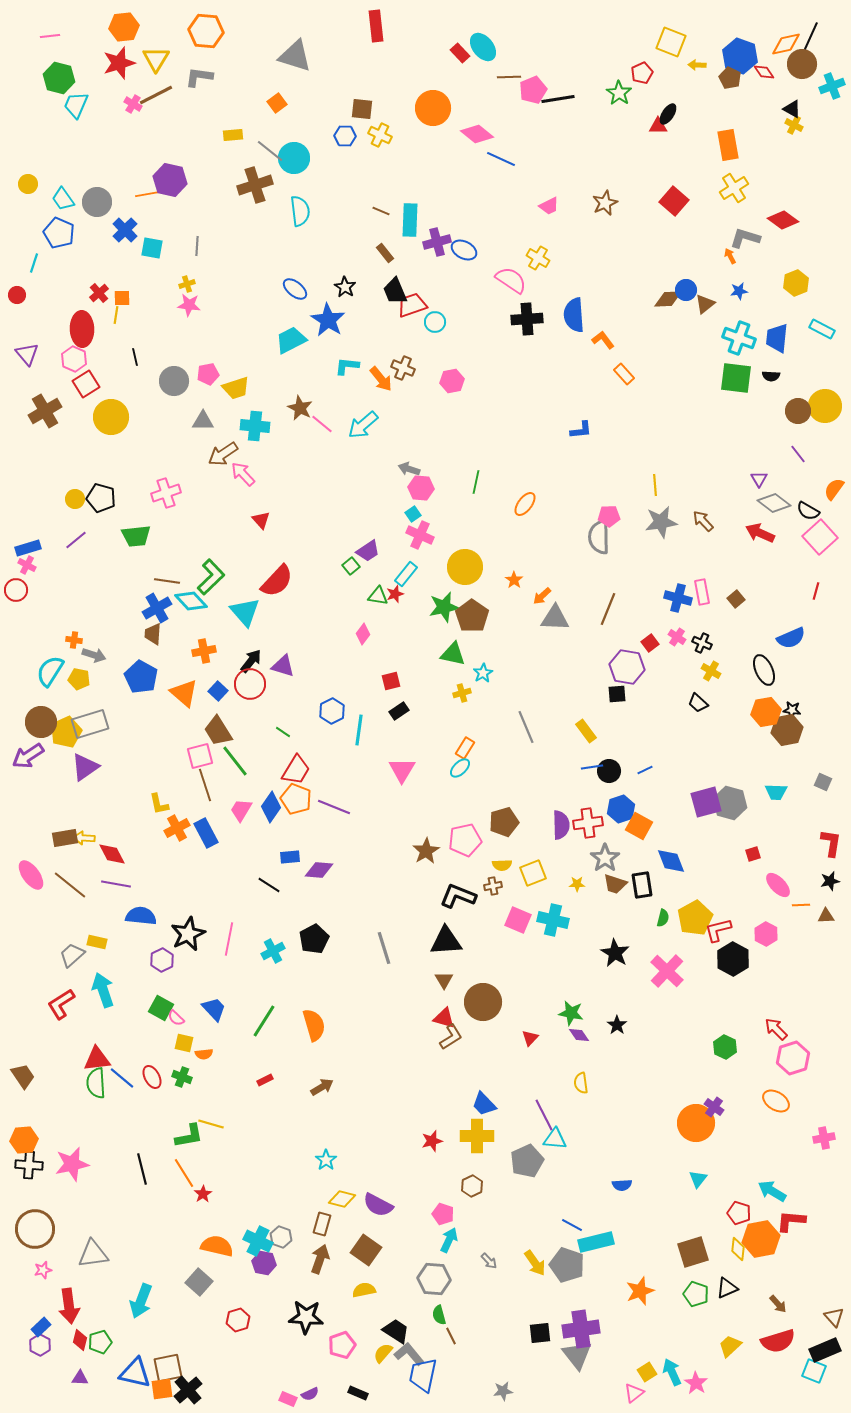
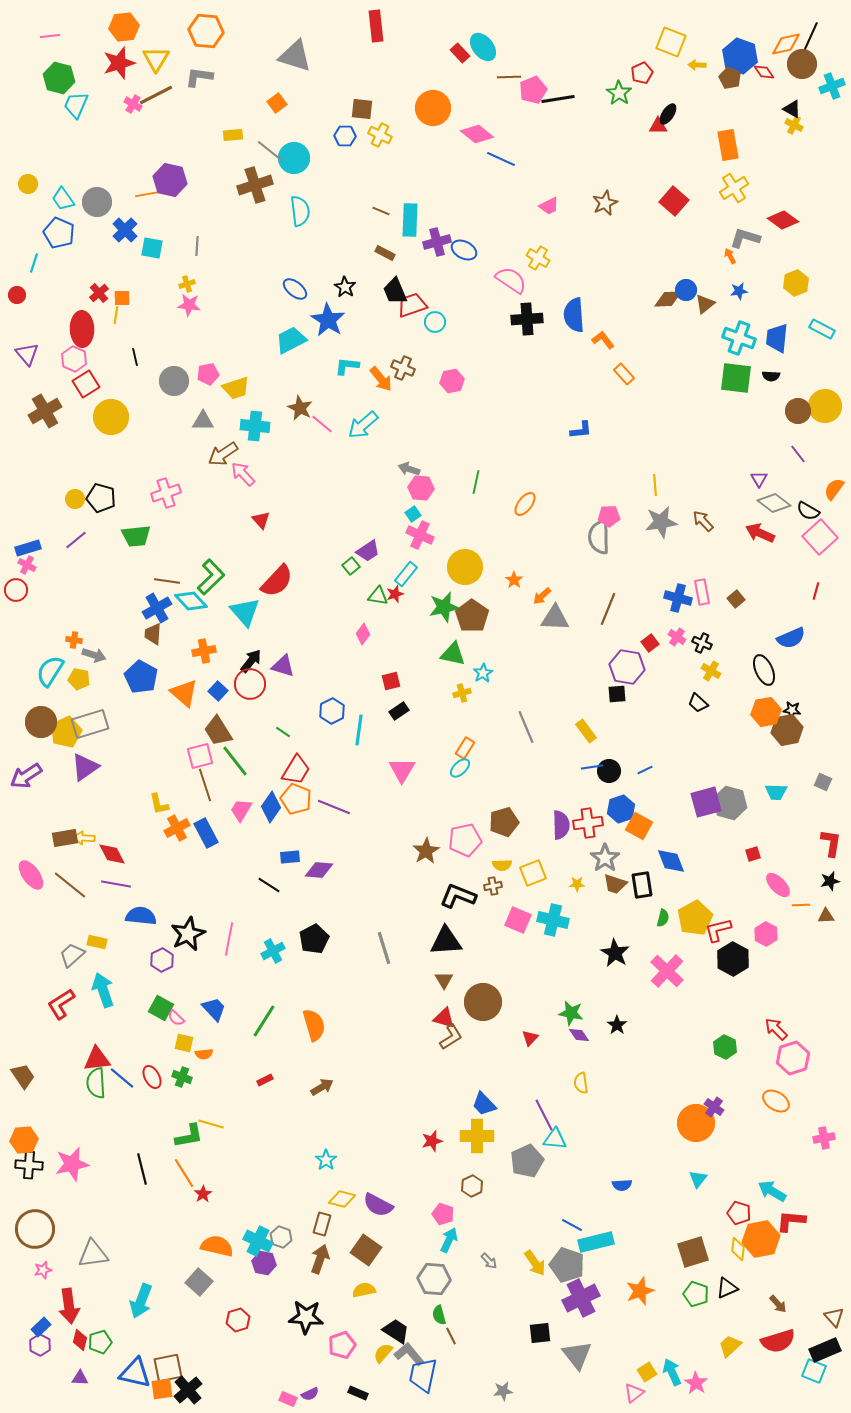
brown rectangle at (385, 253): rotated 24 degrees counterclockwise
purple arrow at (28, 756): moved 2 px left, 20 px down
purple cross at (581, 1329): moved 31 px up; rotated 18 degrees counterclockwise
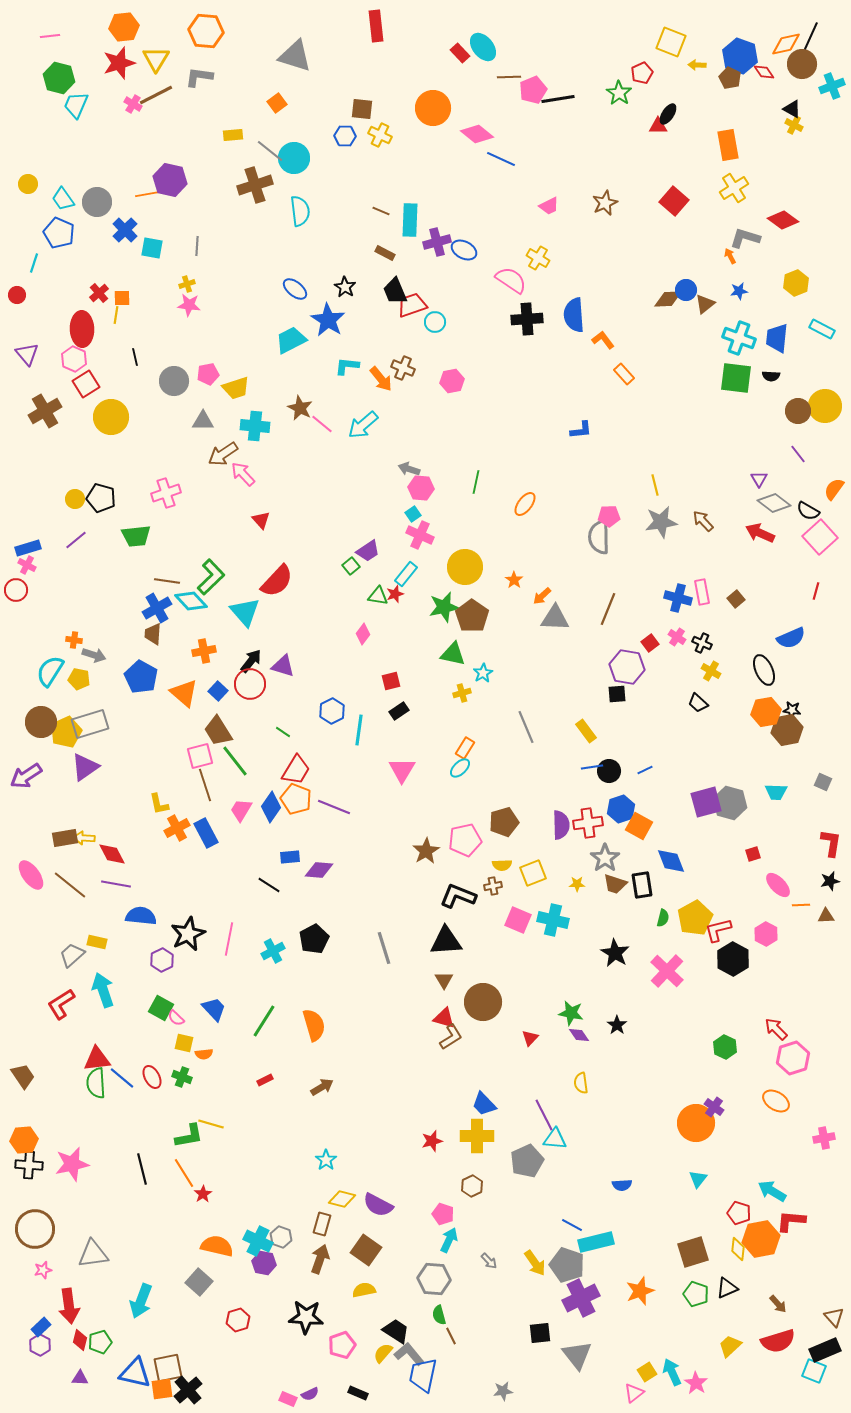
yellow line at (655, 485): rotated 10 degrees counterclockwise
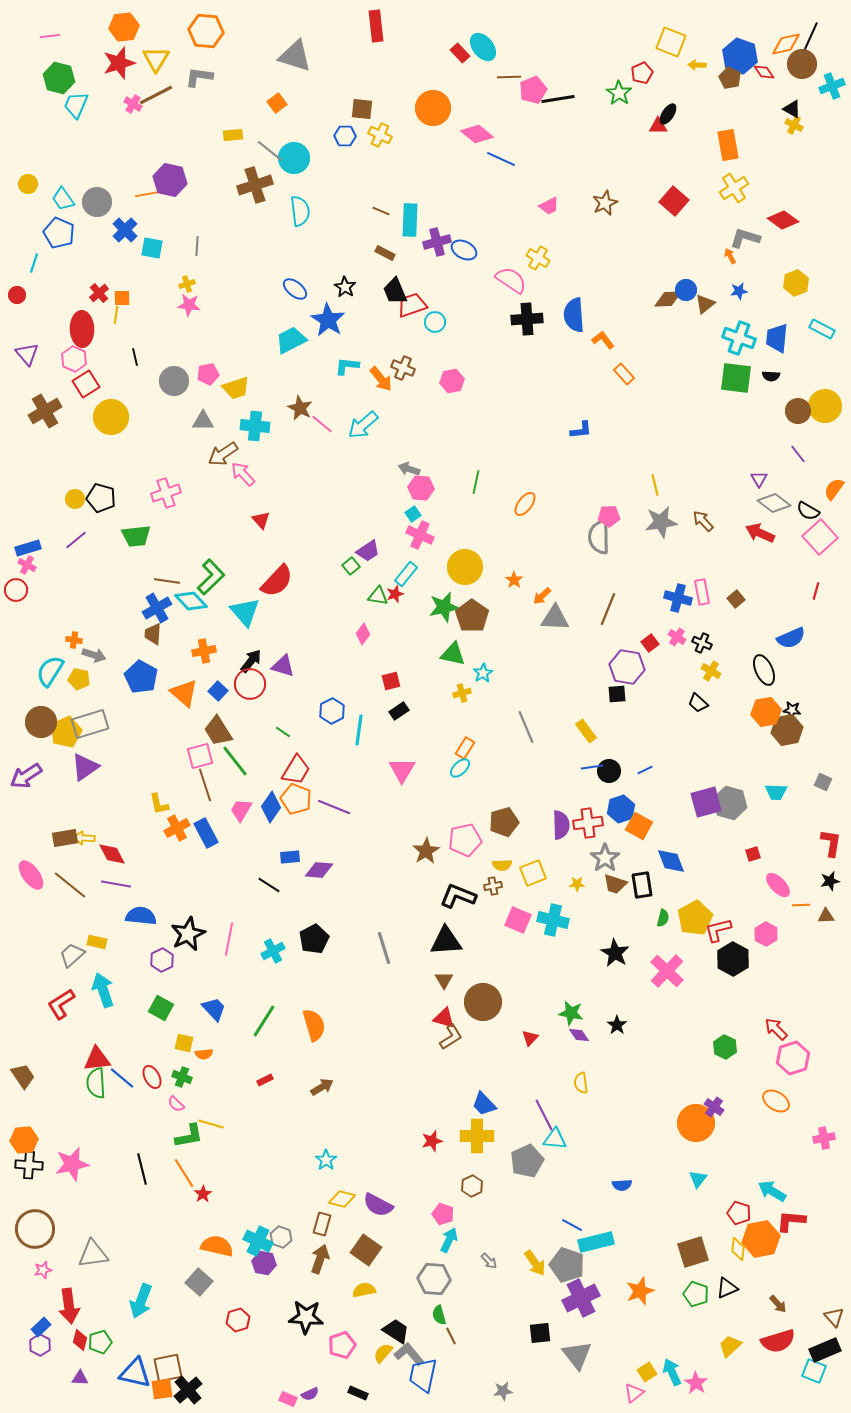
pink semicircle at (176, 1018): moved 86 px down
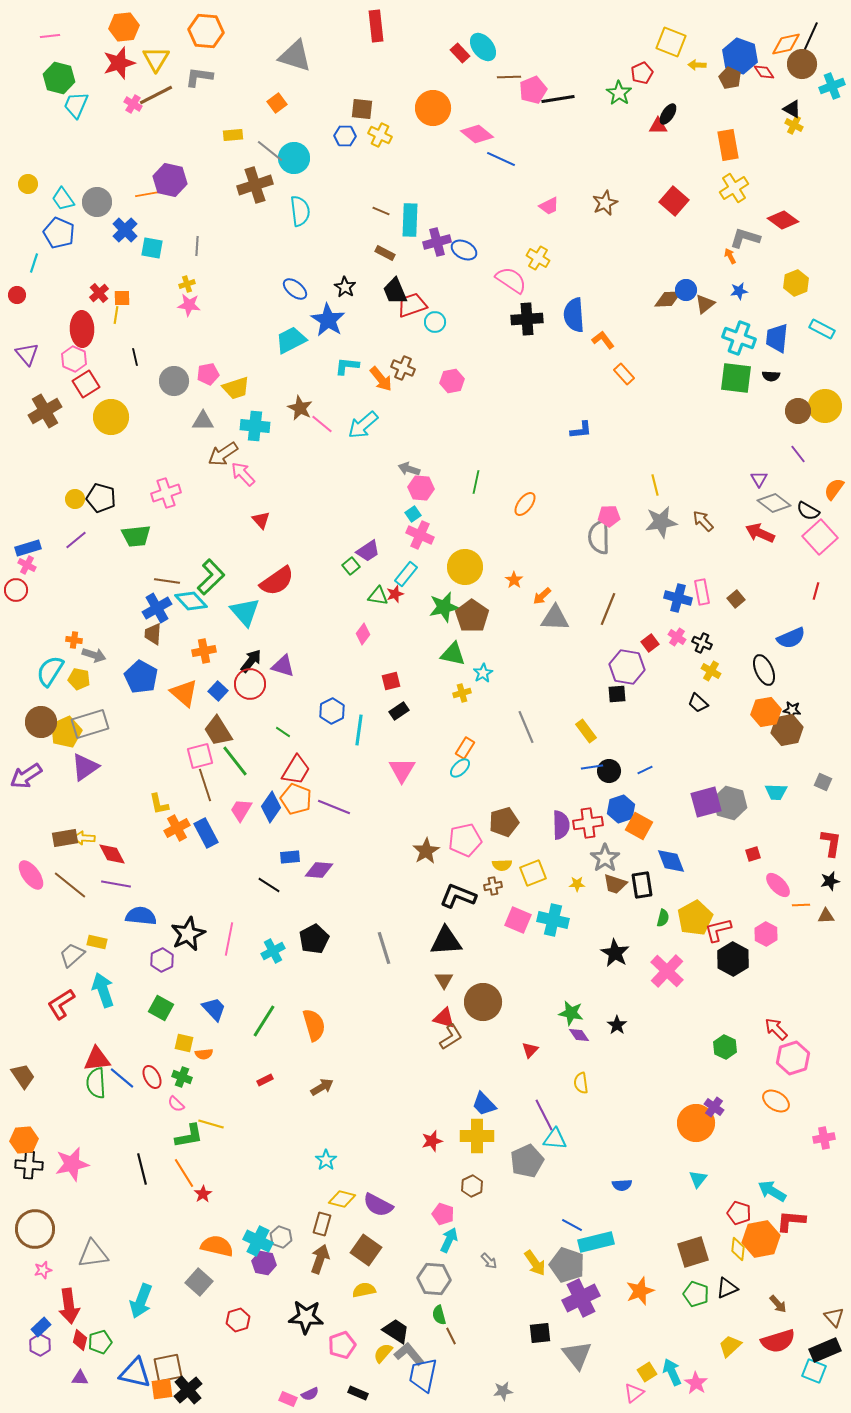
red semicircle at (277, 581): rotated 12 degrees clockwise
red triangle at (530, 1038): moved 12 px down
